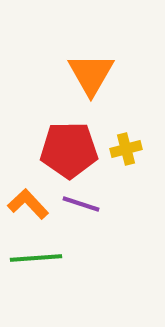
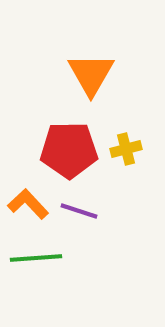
purple line: moved 2 px left, 7 px down
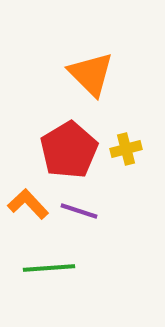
orange triangle: rotated 15 degrees counterclockwise
red pentagon: rotated 30 degrees counterclockwise
green line: moved 13 px right, 10 px down
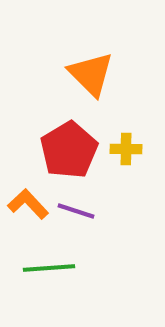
yellow cross: rotated 16 degrees clockwise
purple line: moved 3 px left
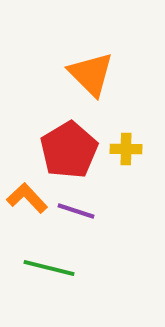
orange L-shape: moved 1 px left, 6 px up
green line: rotated 18 degrees clockwise
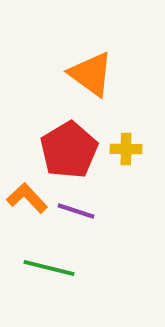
orange triangle: rotated 9 degrees counterclockwise
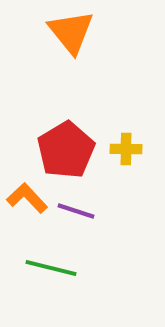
orange triangle: moved 20 px left, 42 px up; rotated 15 degrees clockwise
red pentagon: moved 3 px left
green line: moved 2 px right
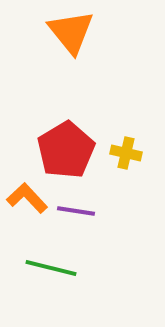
yellow cross: moved 4 px down; rotated 12 degrees clockwise
purple line: rotated 9 degrees counterclockwise
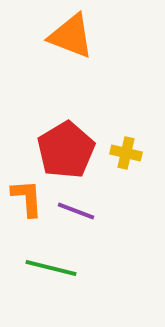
orange triangle: moved 4 px down; rotated 30 degrees counterclockwise
orange L-shape: rotated 39 degrees clockwise
purple line: rotated 12 degrees clockwise
